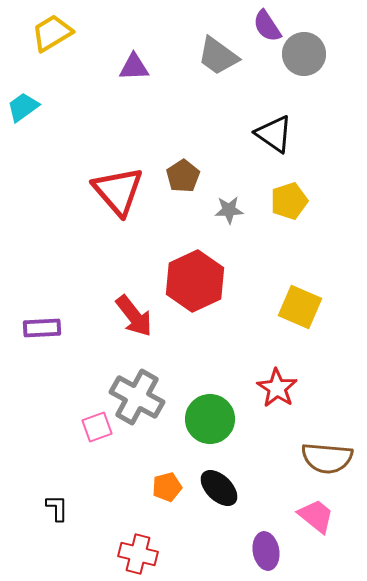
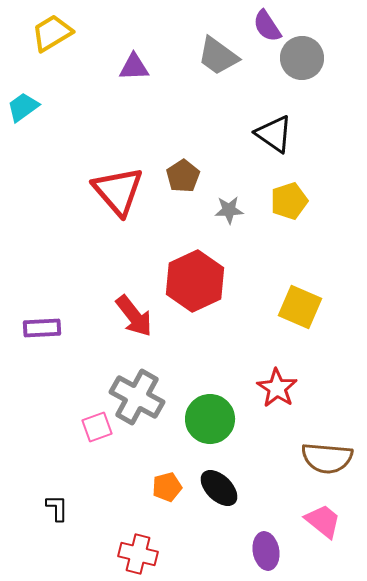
gray circle: moved 2 px left, 4 px down
pink trapezoid: moved 7 px right, 5 px down
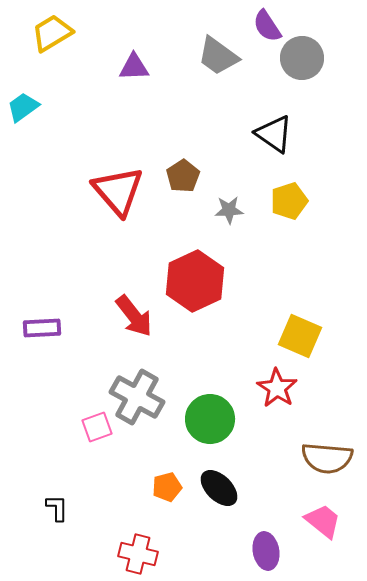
yellow square: moved 29 px down
